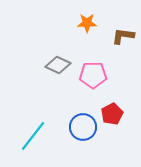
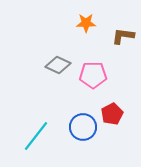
orange star: moved 1 px left
cyan line: moved 3 px right
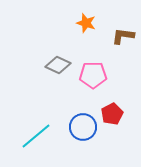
orange star: rotated 18 degrees clockwise
cyan line: rotated 12 degrees clockwise
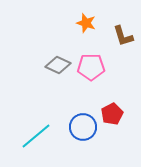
brown L-shape: rotated 115 degrees counterclockwise
pink pentagon: moved 2 px left, 8 px up
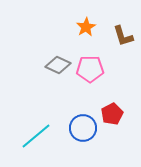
orange star: moved 4 px down; rotated 24 degrees clockwise
pink pentagon: moved 1 px left, 2 px down
blue circle: moved 1 px down
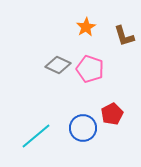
brown L-shape: moved 1 px right
pink pentagon: rotated 20 degrees clockwise
